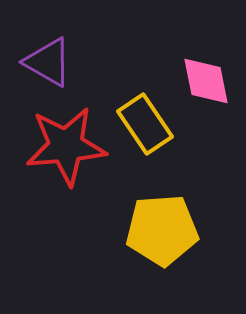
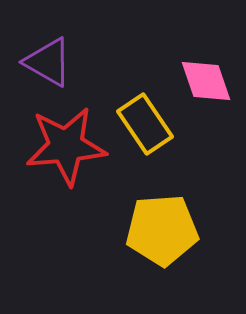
pink diamond: rotated 8 degrees counterclockwise
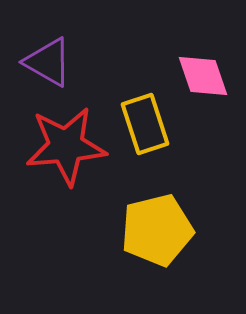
pink diamond: moved 3 px left, 5 px up
yellow rectangle: rotated 16 degrees clockwise
yellow pentagon: moved 5 px left; rotated 10 degrees counterclockwise
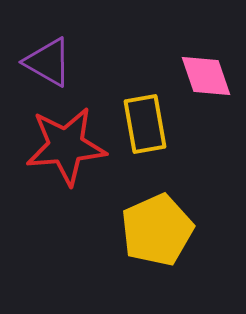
pink diamond: moved 3 px right
yellow rectangle: rotated 8 degrees clockwise
yellow pentagon: rotated 10 degrees counterclockwise
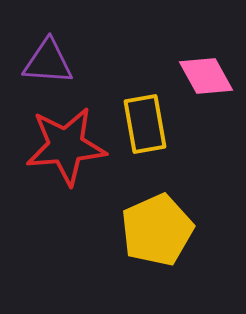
purple triangle: rotated 26 degrees counterclockwise
pink diamond: rotated 10 degrees counterclockwise
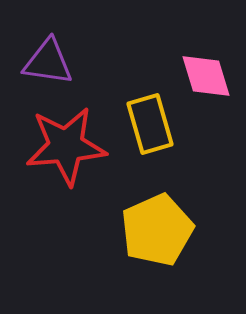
purple triangle: rotated 4 degrees clockwise
pink diamond: rotated 12 degrees clockwise
yellow rectangle: moved 5 px right; rotated 6 degrees counterclockwise
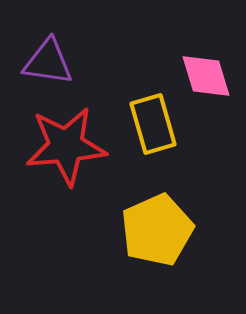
yellow rectangle: moved 3 px right
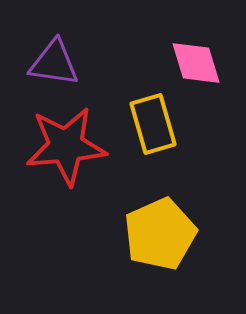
purple triangle: moved 6 px right, 1 px down
pink diamond: moved 10 px left, 13 px up
yellow pentagon: moved 3 px right, 4 px down
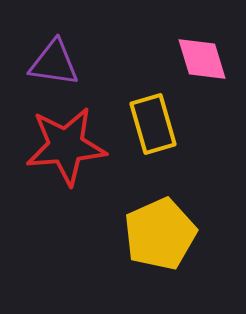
pink diamond: moved 6 px right, 4 px up
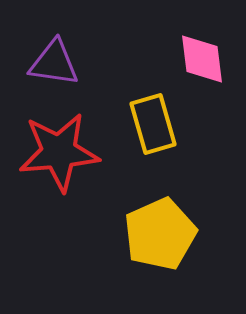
pink diamond: rotated 10 degrees clockwise
red star: moved 7 px left, 6 px down
